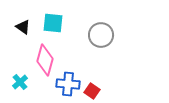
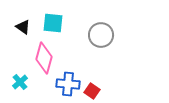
pink diamond: moved 1 px left, 2 px up
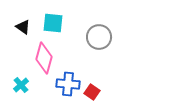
gray circle: moved 2 px left, 2 px down
cyan cross: moved 1 px right, 3 px down
red square: moved 1 px down
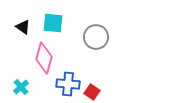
gray circle: moved 3 px left
cyan cross: moved 2 px down
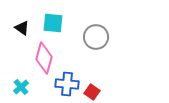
black triangle: moved 1 px left, 1 px down
blue cross: moved 1 px left
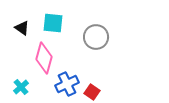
blue cross: rotated 30 degrees counterclockwise
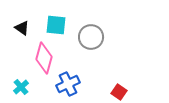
cyan square: moved 3 px right, 2 px down
gray circle: moved 5 px left
blue cross: moved 1 px right
red square: moved 27 px right
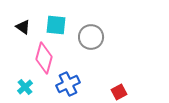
black triangle: moved 1 px right, 1 px up
cyan cross: moved 4 px right
red square: rotated 28 degrees clockwise
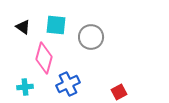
cyan cross: rotated 35 degrees clockwise
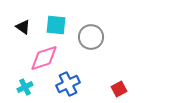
pink diamond: rotated 56 degrees clockwise
cyan cross: rotated 21 degrees counterclockwise
red square: moved 3 px up
